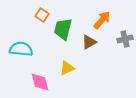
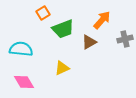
orange square: moved 1 px right, 2 px up; rotated 24 degrees clockwise
green trapezoid: rotated 125 degrees counterclockwise
yellow triangle: moved 5 px left
pink diamond: moved 16 px left; rotated 15 degrees counterclockwise
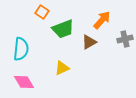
orange square: moved 1 px left, 1 px up; rotated 24 degrees counterclockwise
cyan semicircle: rotated 90 degrees clockwise
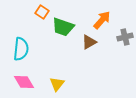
green trapezoid: moved 2 px up; rotated 40 degrees clockwise
gray cross: moved 2 px up
yellow triangle: moved 5 px left, 16 px down; rotated 28 degrees counterclockwise
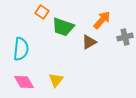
yellow triangle: moved 1 px left, 4 px up
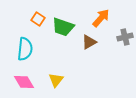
orange square: moved 4 px left, 7 px down
orange arrow: moved 1 px left, 2 px up
cyan semicircle: moved 4 px right
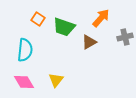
green trapezoid: moved 1 px right
cyan semicircle: moved 1 px down
